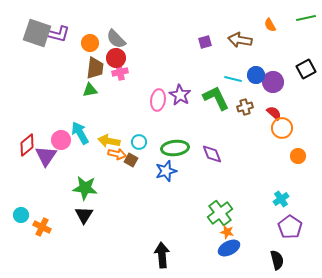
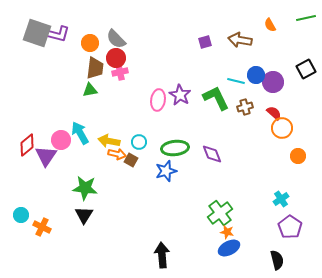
cyan line at (233, 79): moved 3 px right, 2 px down
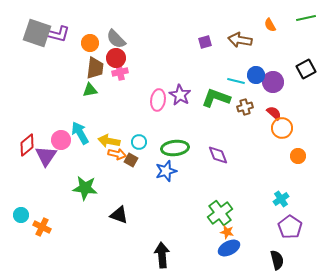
green L-shape at (216, 98): rotated 44 degrees counterclockwise
purple diamond at (212, 154): moved 6 px right, 1 px down
black triangle at (84, 215): moved 35 px right; rotated 42 degrees counterclockwise
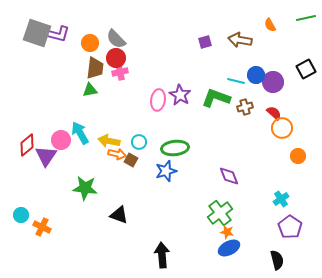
purple diamond at (218, 155): moved 11 px right, 21 px down
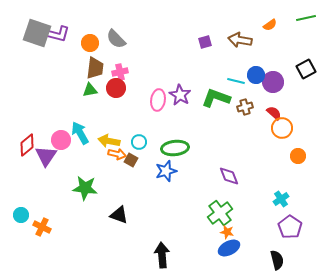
orange semicircle at (270, 25): rotated 96 degrees counterclockwise
red circle at (116, 58): moved 30 px down
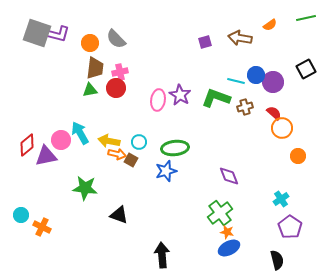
brown arrow at (240, 40): moved 2 px up
purple triangle at (46, 156): rotated 45 degrees clockwise
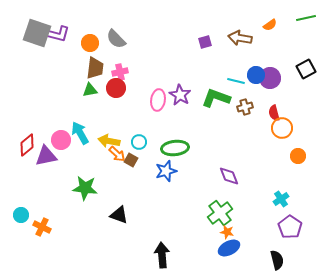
purple circle at (273, 82): moved 3 px left, 4 px up
red semicircle at (274, 113): rotated 147 degrees counterclockwise
orange arrow at (117, 154): rotated 30 degrees clockwise
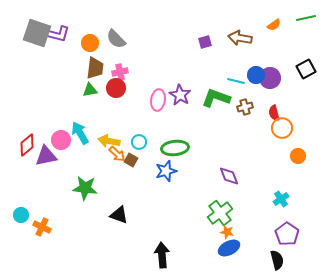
orange semicircle at (270, 25): moved 4 px right
purple pentagon at (290, 227): moved 3 px left, 7 px down
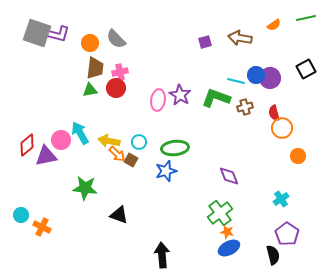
black semicircle at (277, 260): moved 4 px left, 5 px up
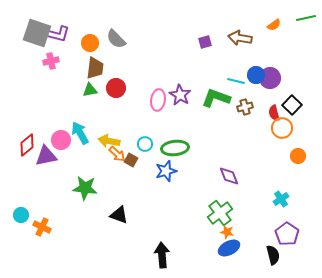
black square at (306, 69): moved 14 px left, 36 px down; rotated 18 degrees counterclockwise
pink cross at (120, 72): moved 69 px left, 11 px up
cyan circle at (139, 142): moved 6 px right, 2 px down
